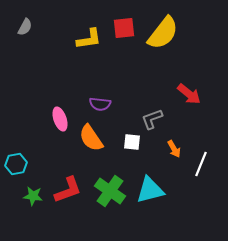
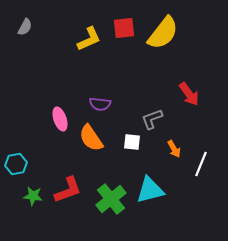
yellow L-shape: rotated 16 degrees counterclockwise
red arrow: rotated 15 degrees clockwise
green cross: moved 1 px right, 8 px down; rotated 16 degrees clockwise
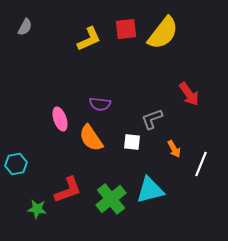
red square: moved 2 px right, 1 px down
green star: moved 4 px right, 13 px down
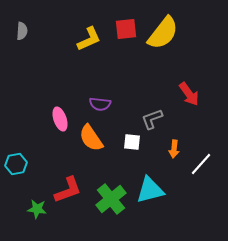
gray semicircle: moved 3 px left, 4 px down; rotated 24 degrees counterclockwise
orange arrow: rotated 36 degrees clockwise
white line: rotated 20 degrees clockwise
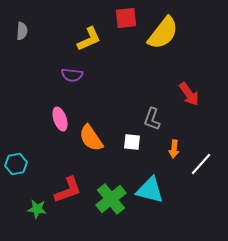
red square: moved 11 px up
purple semicircle: moved 28 px left, 29 px up
gray L-shape: rotated 50 degrees counterclockwise
cyan triangle: rotated 28 degrees clockwise
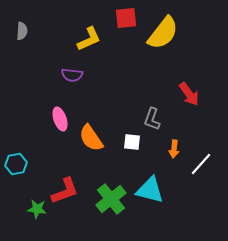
red L-shape: moved 3 px left, 1 px down
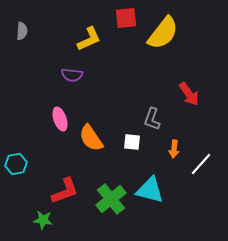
green star: moved 6 px right, 11 px down
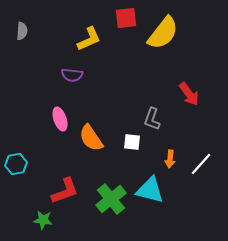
orange arrow: moved 4 px left, 10 px down
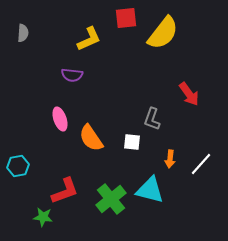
gray semicircle: moved 1 px right, 2 px down
cyan hexagon: moved 2 px right, 2 px down
green star: moved 3 px up
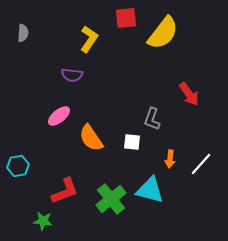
yellow L-shape: rotated 32 degrees counterclockwise
pink ellipse: moved 1 px left, 3 px up; rotated 70 degrees clockwise
green star: moved 4 px down
